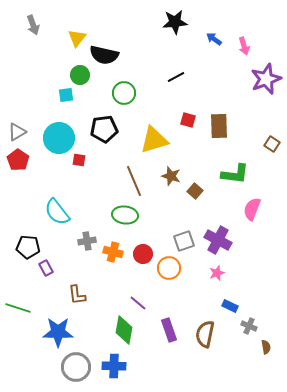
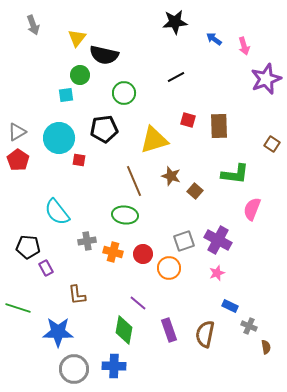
gray circle at (76, 367): moved 2 px left, 2 px down
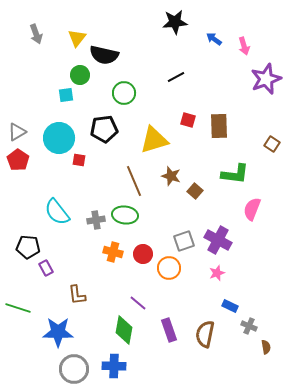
gray arrow at (33, 25): moved 3 px right, 9 px down
gray cross at (87, 241): moved 9 px right, 21 px up
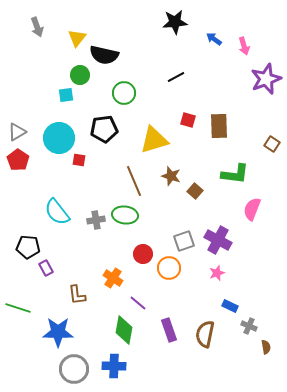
gray arrow at (36, 34): moved 1 px right, 7 px up
orange cross at (113, 252): moved 26 px down; rotated 18 degrees clockwise
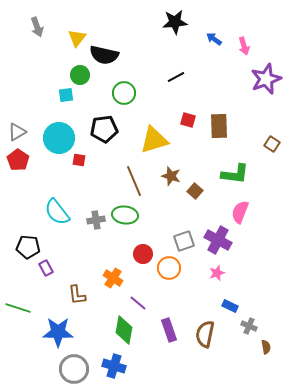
pink semicircle at (252, 209): moved 12 px left, 3 px down
blue cross at (114, 366): rotated 15 degrees clockwise
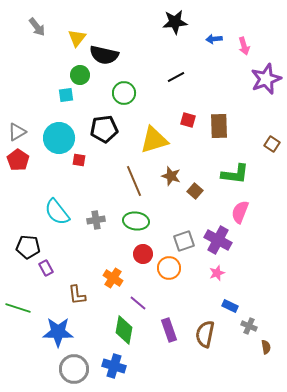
gray arrow at (37, 27): rotated 18 degrees counterclockwise
blue arrow at (214, 39): rotated 42 degrees counterclockwise
green ellipse at (125, 215): moved 11 px right, 6 px down
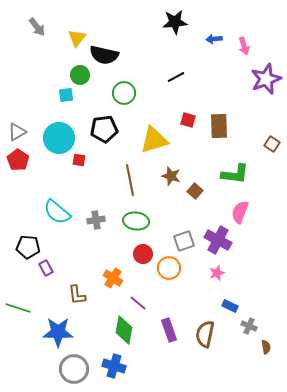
brown line at (134, 181): moved 4 px left, 1 px up; rotated 12 degrees clockwise
cyan semicircle at (57, 212): rotated 12 degrees counterclockwise
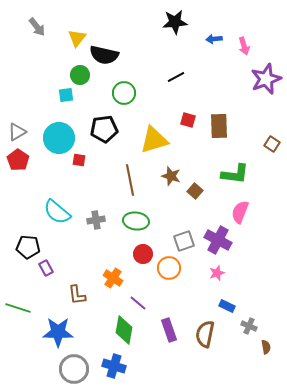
blue rectangle at (230, 306): moved 3 px left
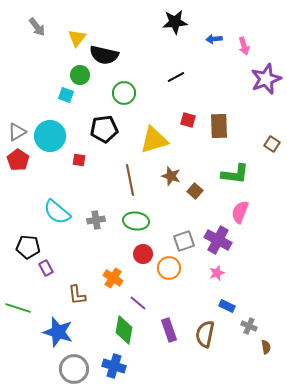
cyan square at (66, 95): rotated 28 degrees clockwise
cyan circle at (59, 138): moved 9 px left, 2 px up
blue star at (58, 332): rotated 16 degrees clockwise
